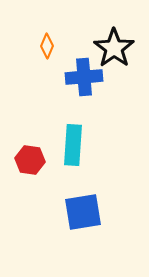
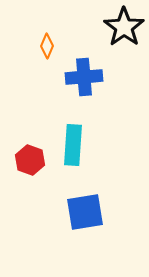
black star: moved 10 px right, 21 px up
red hexagon: rotated 12 degrees clockwise
blue square: moved 2 px right
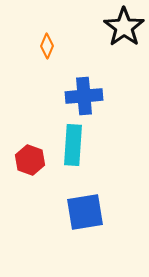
blue cross: moved 19 px down
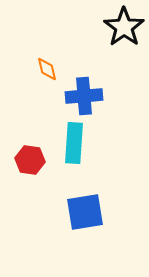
orange diamond: moved 23 px down; rotated 35 degrees counterclockwise
cyan rectangle: moved 1 px right, 2 px up
red hexagon: rotated 12 degrees counterclockwise
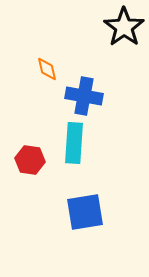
blue cross: rotated 15 degrees clockwise
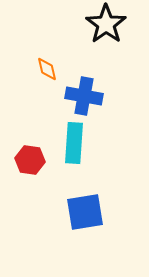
black star: moved 18 px left, 3 px up
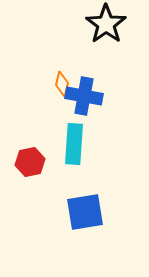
orange diamond: moved 15 px right, 15 px down; rotated 25 degrees clockwise
cyan rectangle: moved 1 px down
red hexagon: moved 2 px down; rotated 20 degrees counterclockwise
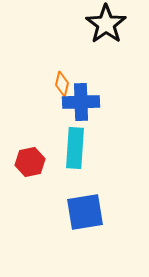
blue cross: moved 3 px left, 6 px down; rotated 12 degrees counterclockwise
cyan rectangle: moved 1 px right, 4 px down
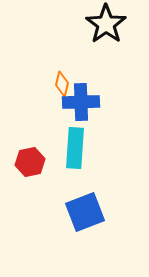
blue square: rotated 12 degrees counterclockwise
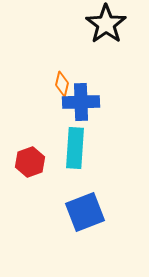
red hexagon: rotated 8 degrees counterclockwise
